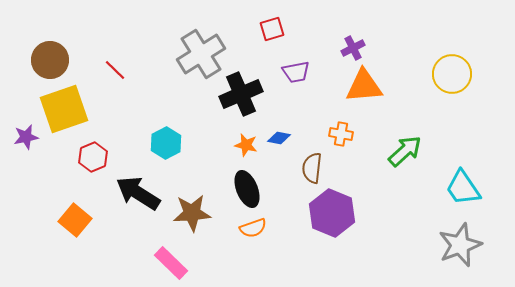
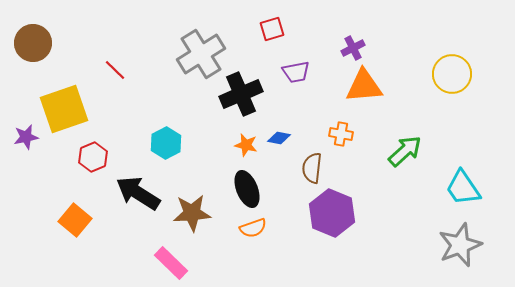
brown circle: moved 17 px left, 17 px up
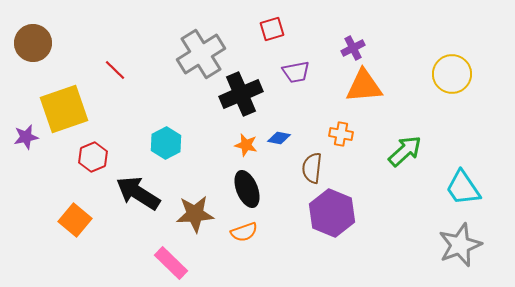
brown star: moved 3 px right, 1 px down
orange semicircle: moved 9 px left, 4 px down
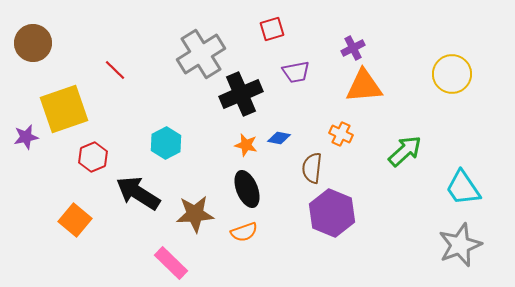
orange cross: rotated 15 degrees clockwise
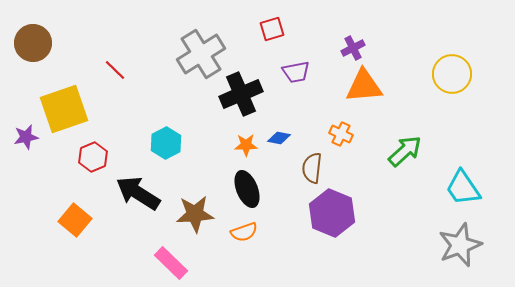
orange star: rotated 15 degrees counterclockwise
